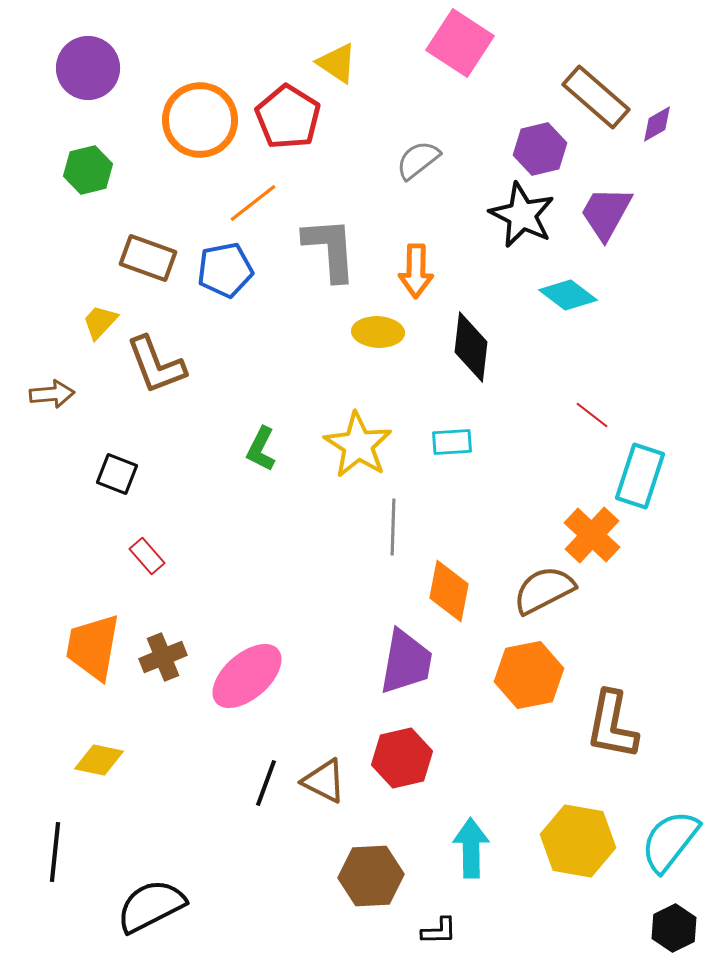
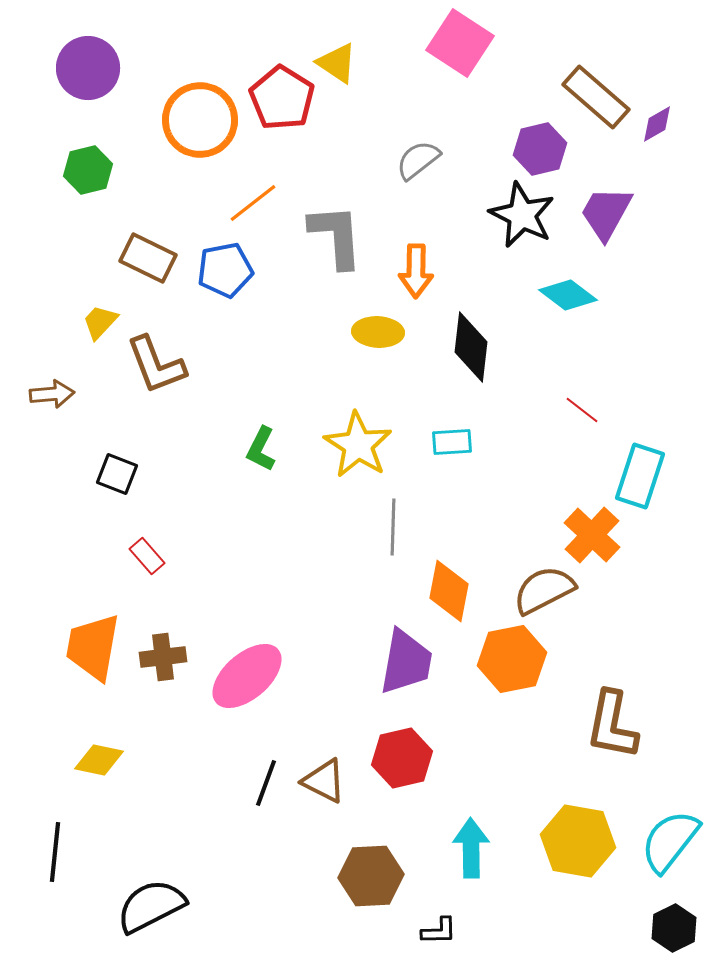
red pentagon at (288, 117): moved 6 px left, 19 px up
gray L-shape at (330, 249): moved 6 px right, 13 px up
brown rectangle at (148, 258): rotated 6 degrees clockwise
red line at (592, 415): moved 10 px left, 5 px up
brown cross at (163, 657): rotated 15 degrees clockwise
orange hexagon at (529, 675): moved 17 px left, 16 px up
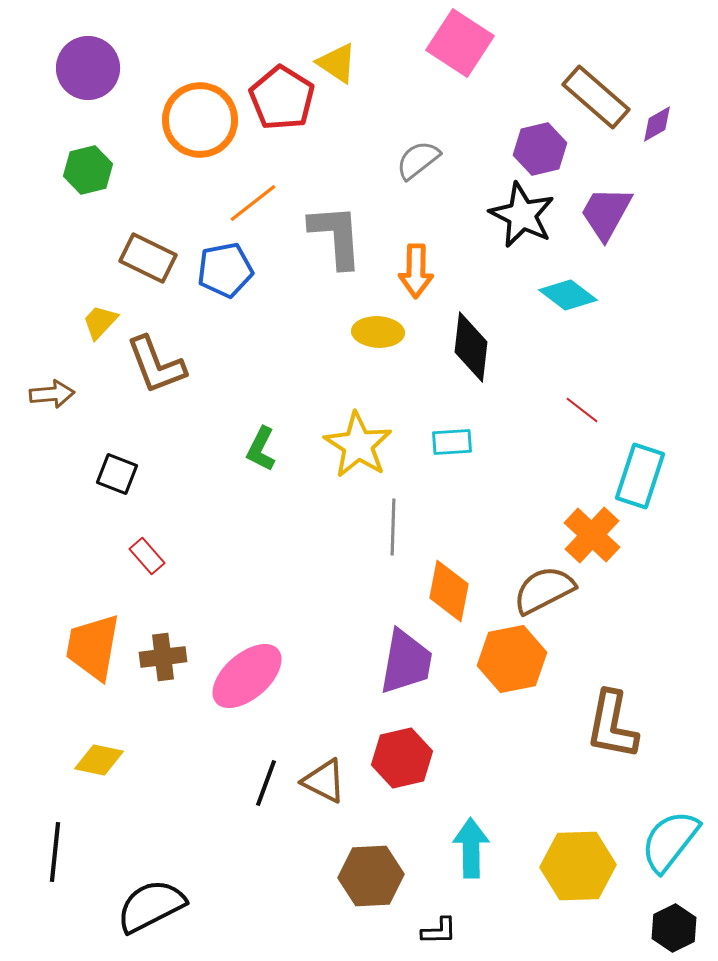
yellow hexagon at (578, 841): moved 25 px down; rotated 12 degrees counterclockwise
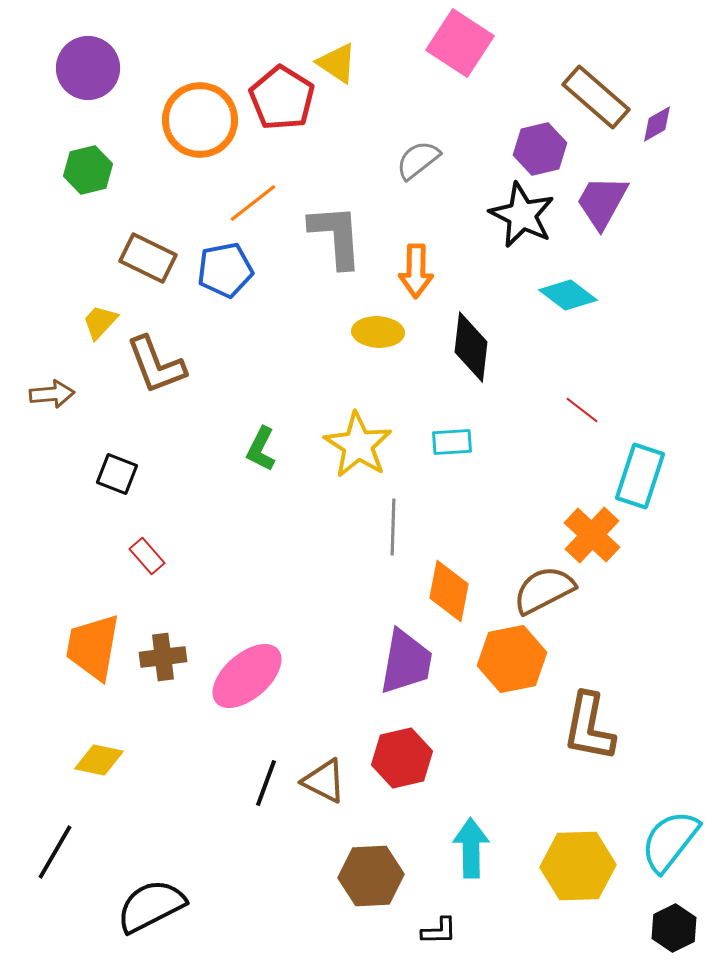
purple trapezoid at (606, 213): moved 4 px left, 11 px up
brown L-shape at (612, 725): moved 23 px left, 2 px down
black line at (55, 852): rotated 24 degrees clockwise
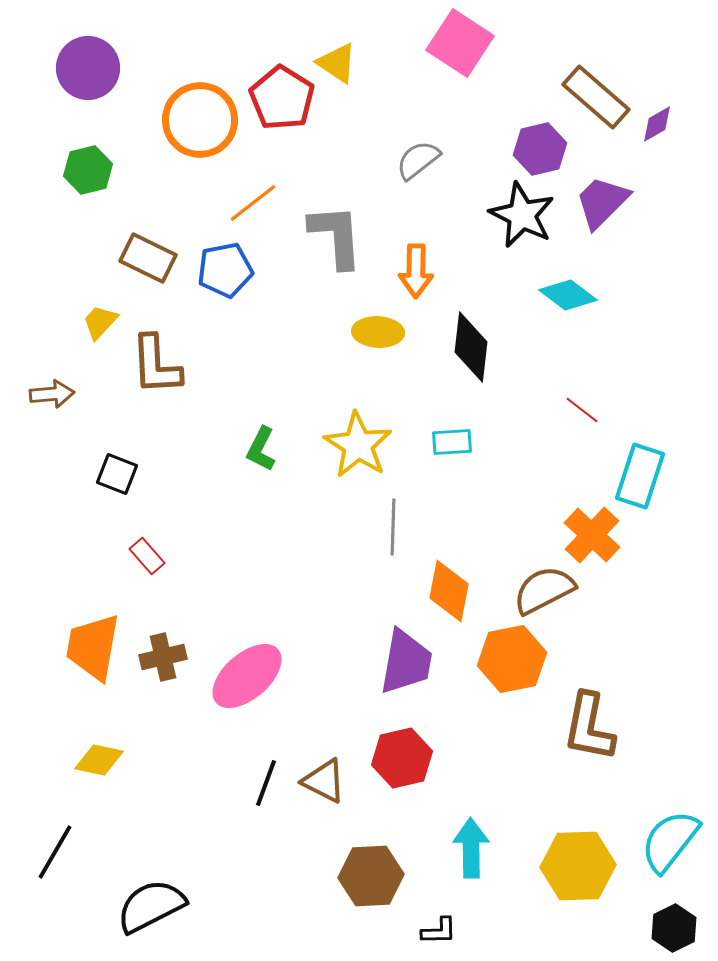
purple trapezoid at (602, 202): rotated 16 degrees clockwise
brown L-shape at (156, 365): rotated 18 degrees clockwise
brown cross at (163, 657): rotated 6 degrees counterclockwise
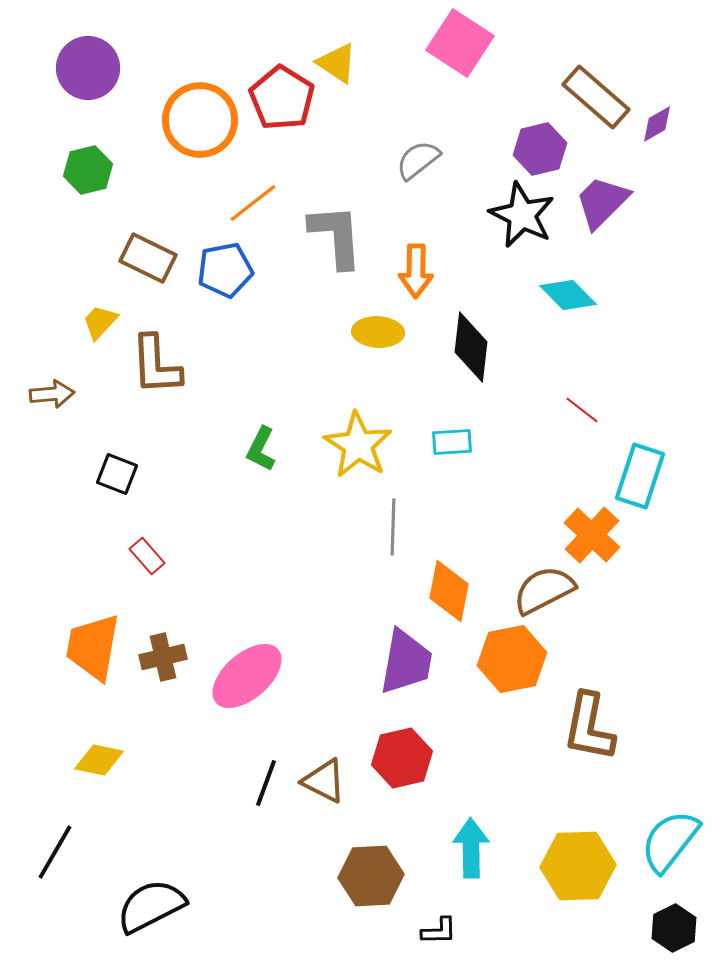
cyan diamond at (568, 295): rotated 8 degrees clockwise
